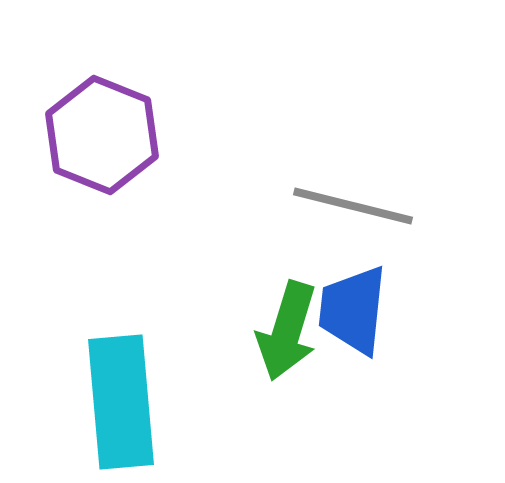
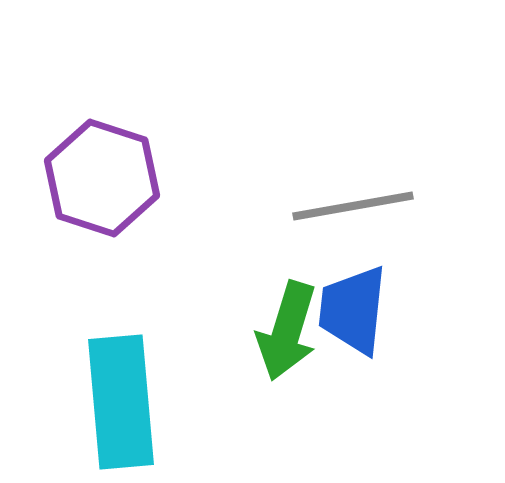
purple hexagon: moved 43 px down; rotated 4 degrees counterclockwise
gray line: rotated 24 degrees counterclockwise
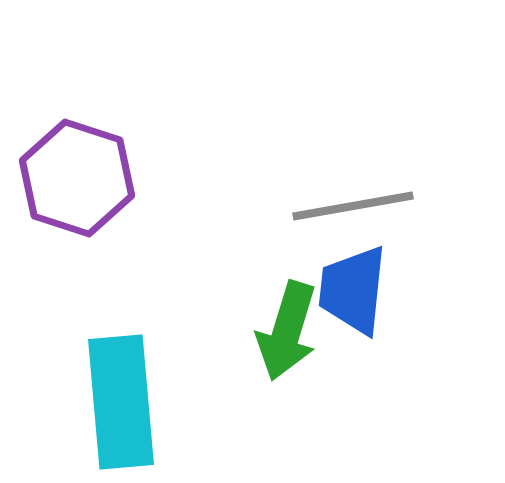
purple hexagon: moved 25 px left
blue trapezoid: moved 20 px up
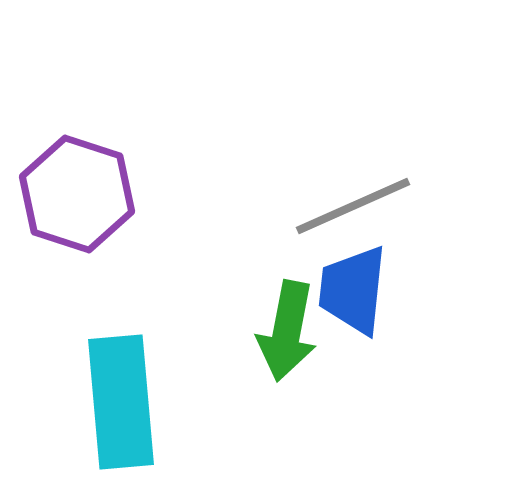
purple hexagon: moved 16 px down
gray line: rotated 14 degrees counterclockwise
green arrow: rotated 6 degrees counterclockwise
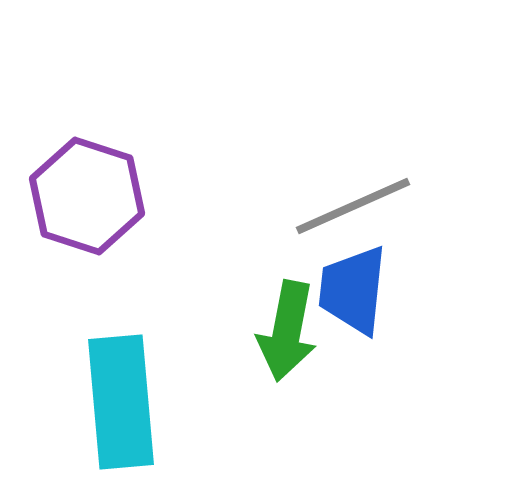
purple hexagon: moved 10 px right, 2 px down
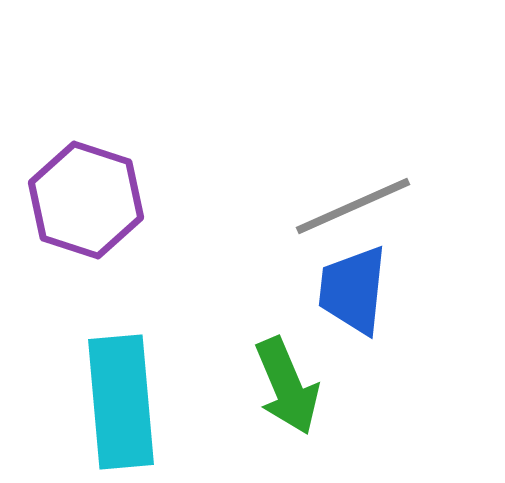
purple hexagon: moved 1 px left, 4 px down
green arrow: moved 55 px down; rotated 34 degrees counterclockwise
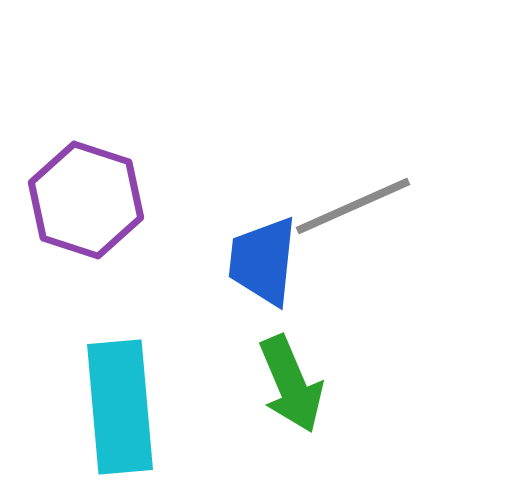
blue trapezoid: moved 90 px left, 29 px up
green arrow: moved 4 px right, 2 px up
cyan rectangle: moved 1 px left, 5 px down
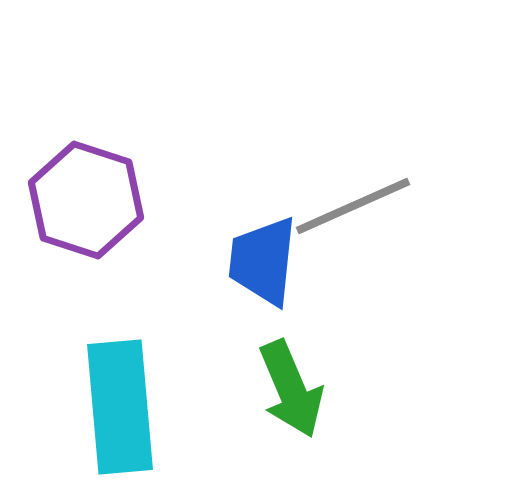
green arrow: moved 5 px down
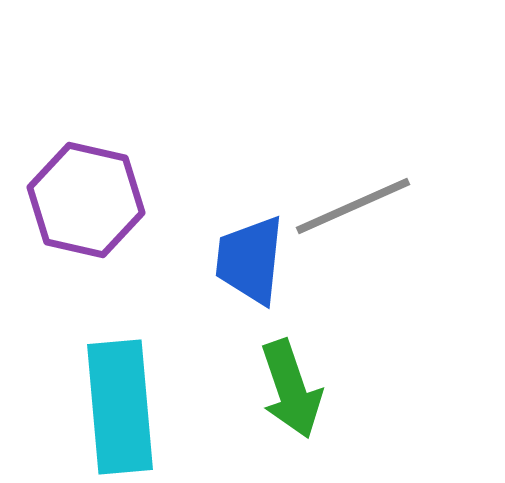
purple hexagon: rotated 5 degrees counterclockwise
blue trapezoid: moved 13 px left, 1 px up
green arrow: rotated 4 degrees clockwise
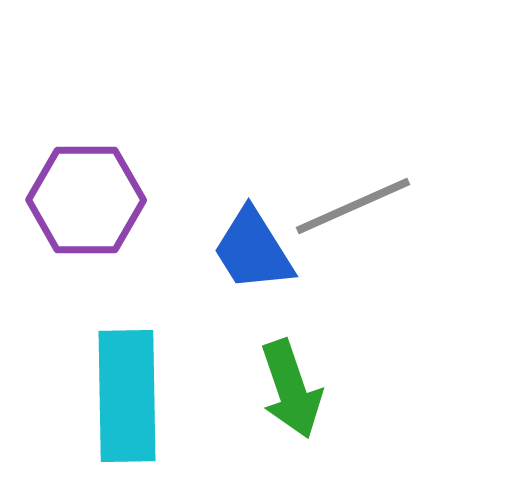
purple hexagon: rotated 13 degrees counterclockwise
blue trapezoid: moved 3 px right, 10 px up; rotated 38 degrees counterclockwise
cyan rectangle: moved 7 px right, 11 px up; rotated 4 degrees clockwise
